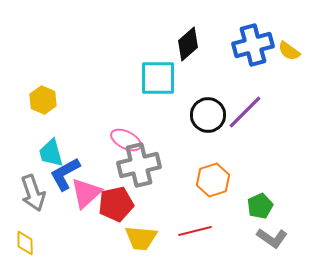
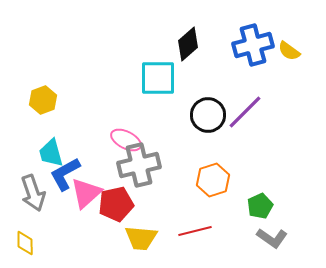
yellow hexagon: rotated 16 degrees clockwise
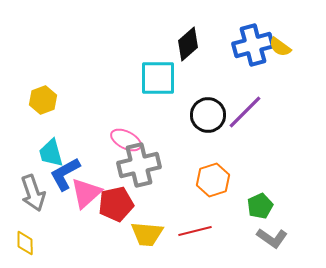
yellow semicircle: moved 9 px left, 4 px up
yellow trapezoid: moved 6 px right, 4 px up
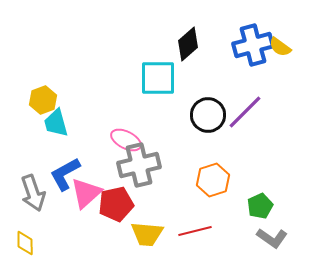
cyan trapezoid: moved 5 px right, 30 px up
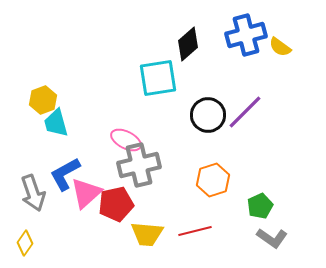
blue cross: moved 7 px left, 10 px up
cyan square: rotated 9 degrees counterclockwise
yellow diamond: rotated 35 degrees clockwise
